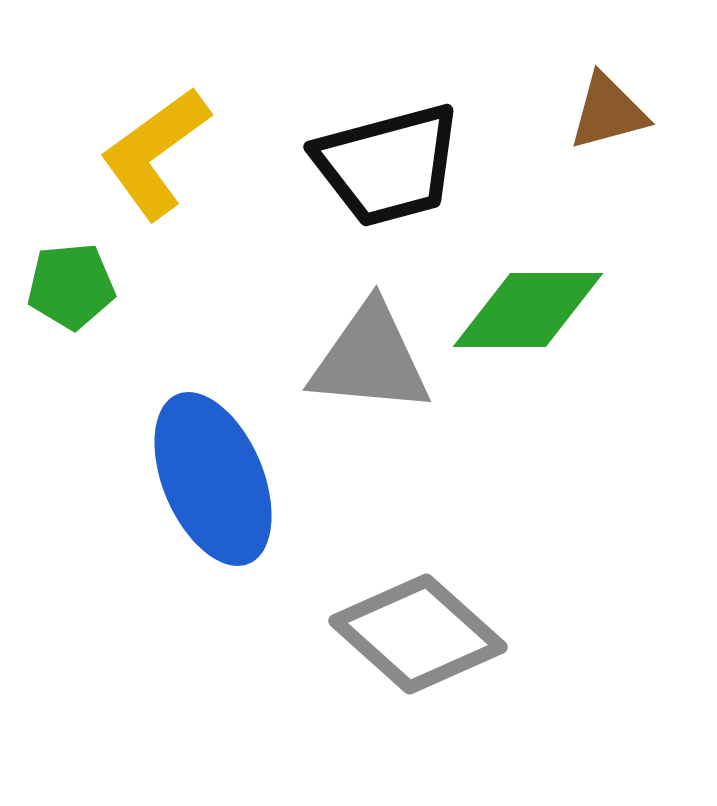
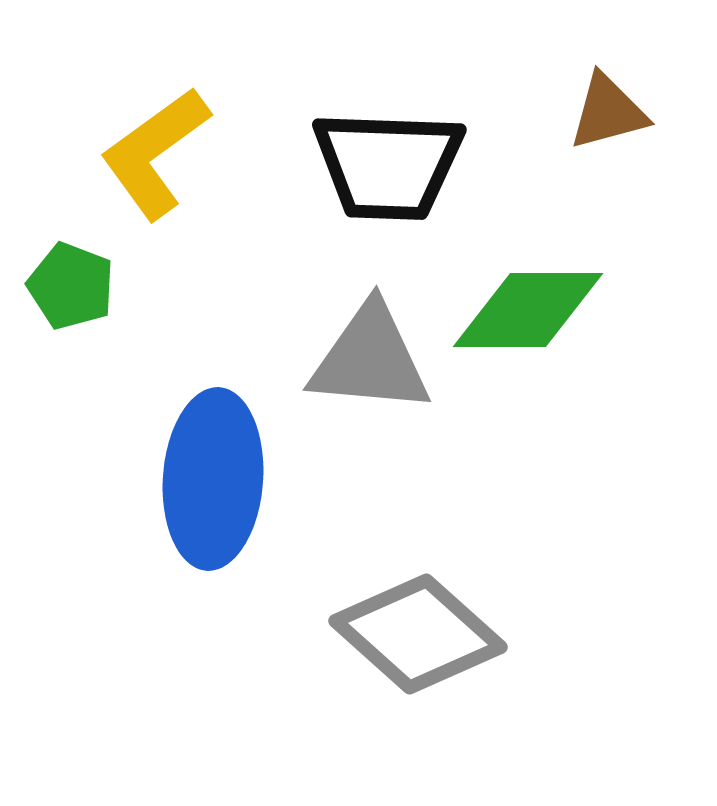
black trapezoid: rotated 17 degrees clockwise
green pentagon: rotated 26 degrees clockwise
blue ellipse: rotated 27 degrees clockwise
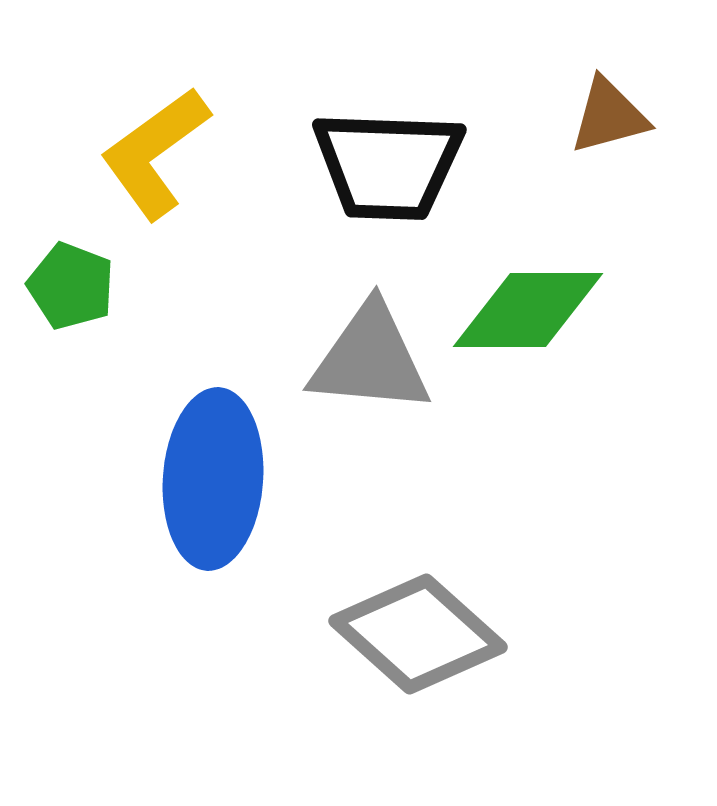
brown triangle: moved 1 px right, 4 px down
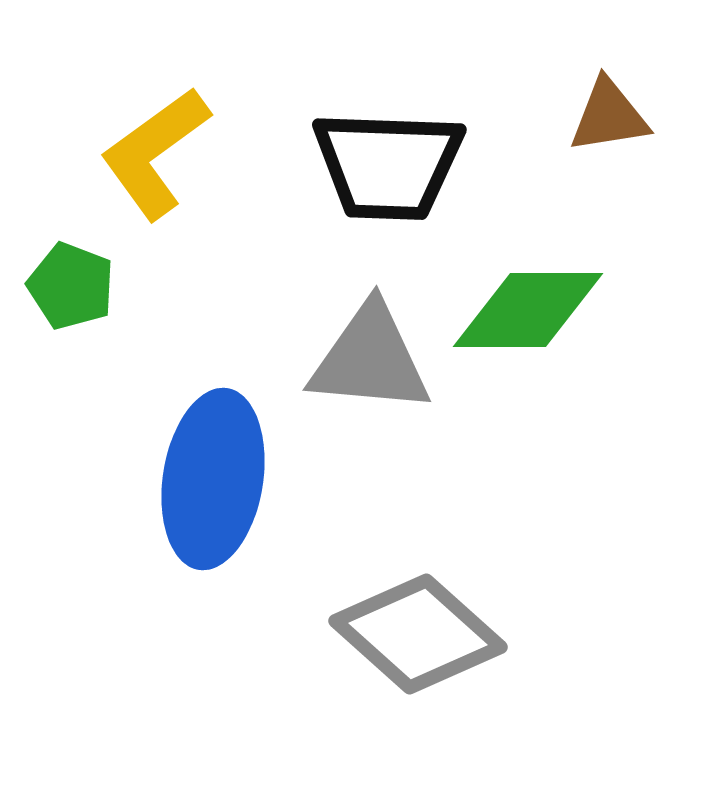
brown triangle: rotated 6 degrees clockwise
blue ellipse: rotated 5 degrees clockwise
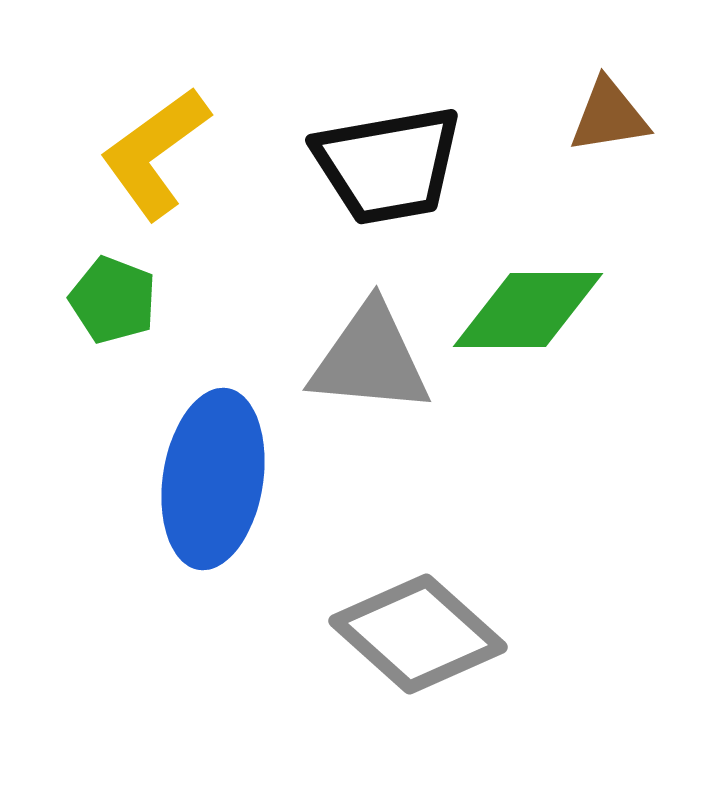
black trapezoid: rotated 12 degrees counterclockwise
green pentagon: moved 42 px right, 14 px down
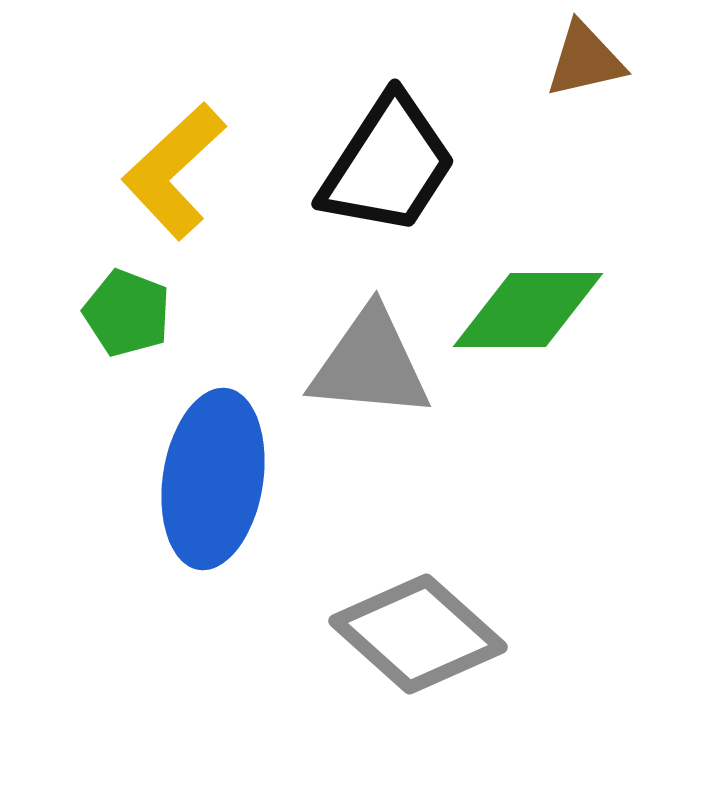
brown triangle: moved 24 px left, 56 px up; rotated 4 degrees counterclockwise
yellow L-shape: moved 19 px right, 18 px down; rotated 7 degrees counterclockwise
black trapezoid: rotated 47 degrees counterclockwise
green pentagon: moved 14 px right, 13 px down
gray triangle: moved 5 px down
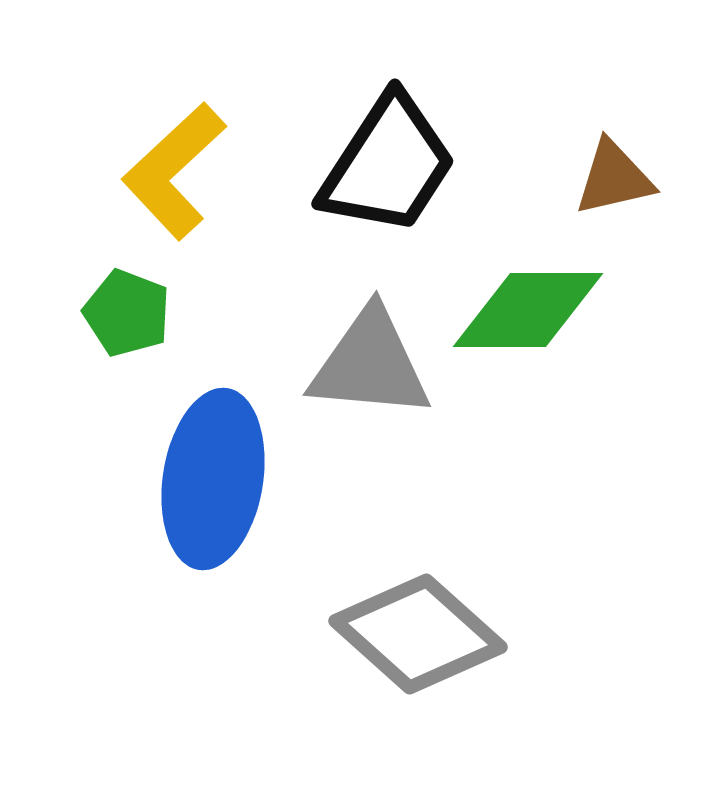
brown triangle: moved 29 px right, 118 px down
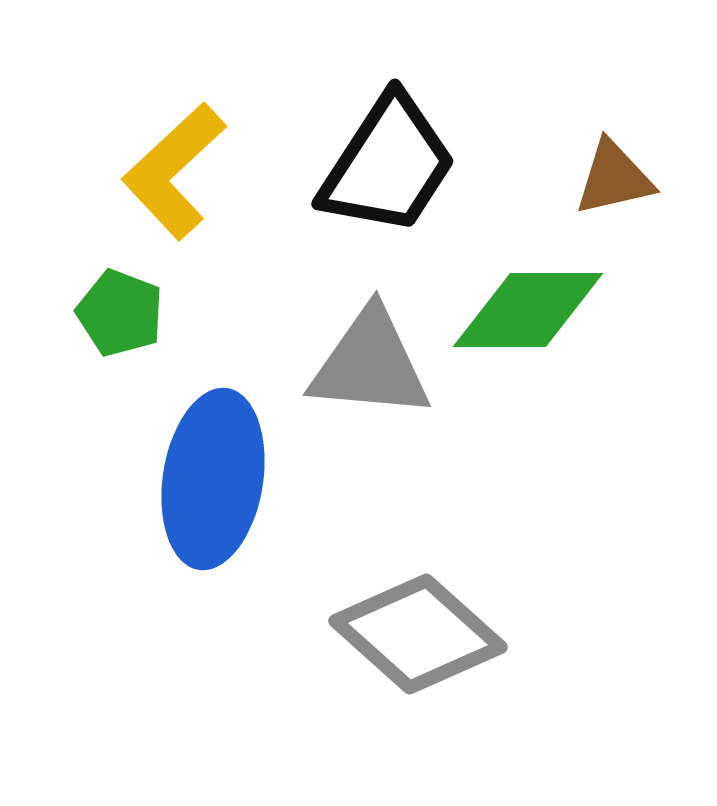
green pentagon: moved 7 px left
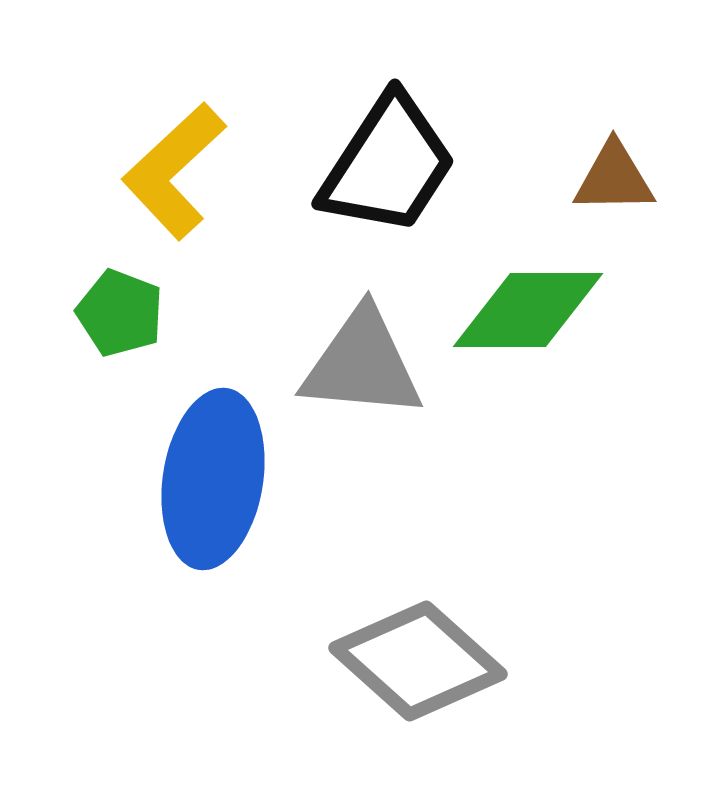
brown triangle: rotated 12 degrees clockwise
gray triangle: moved 8 px left
gray diamond: moved 27 px down
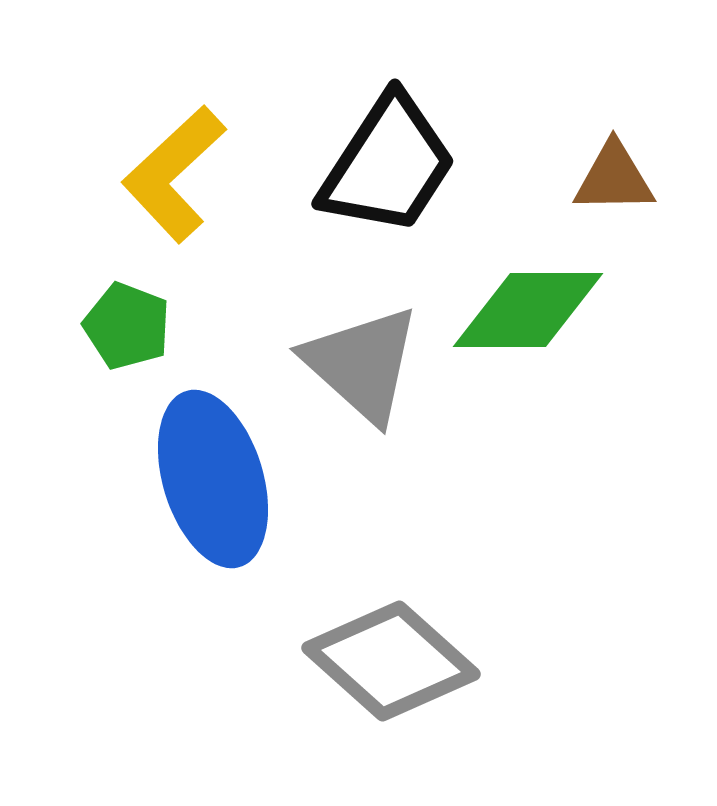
yellow L-shape: moved 3 px down
green pentagon: moved 7 px right, 13 px down
gray triangle: rotated 37 degrees clockwise
blue ellipse: rotated 26 degrees counterclockwise
gray diamond: moved 27 px left
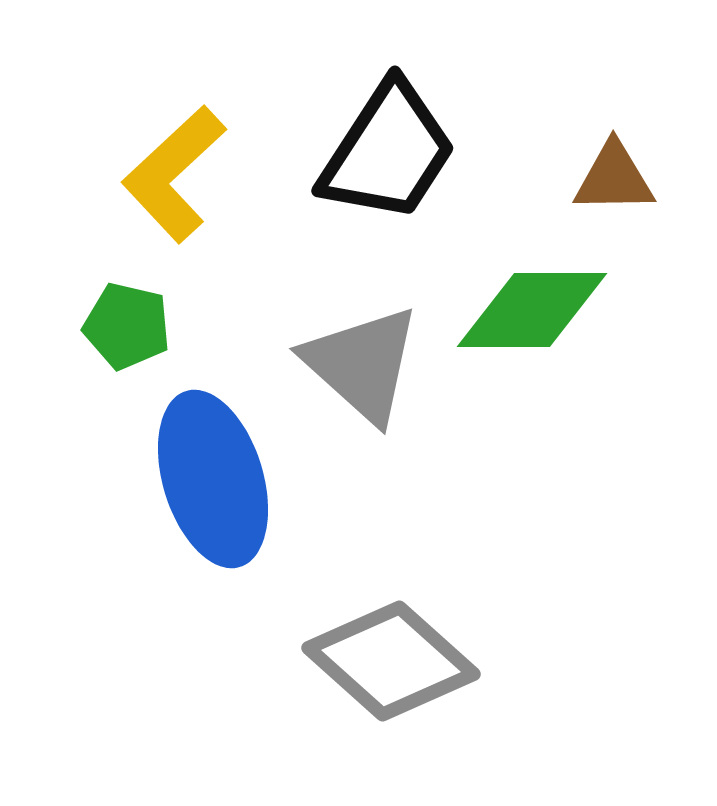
black trapezoid: moved 13 px up
green diamond: moved 4 px right
green pentagon: rotated 8 degrees counterclockwise
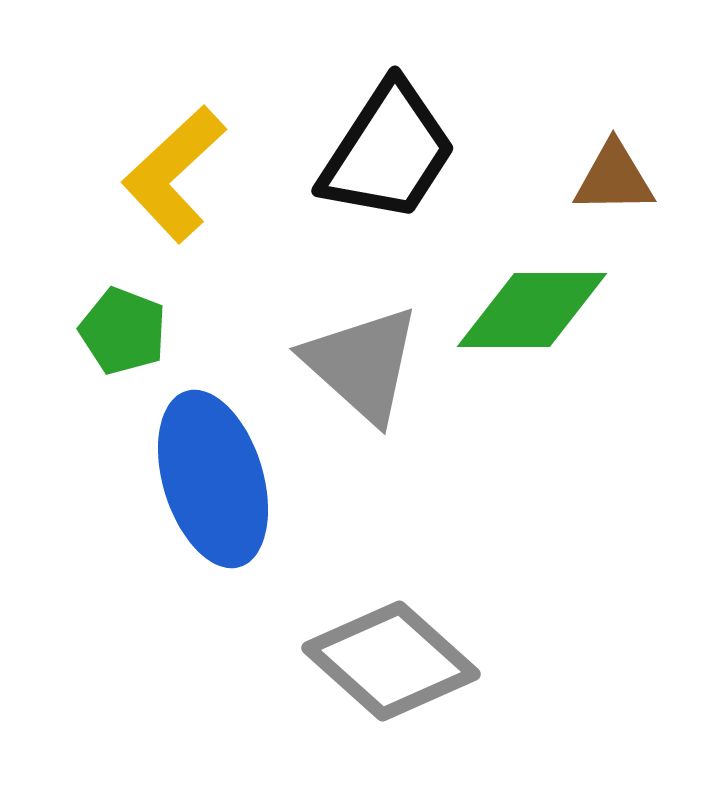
green pentagon: moved 4 px left, 5 px down; rotated 8 degrees clockwise
